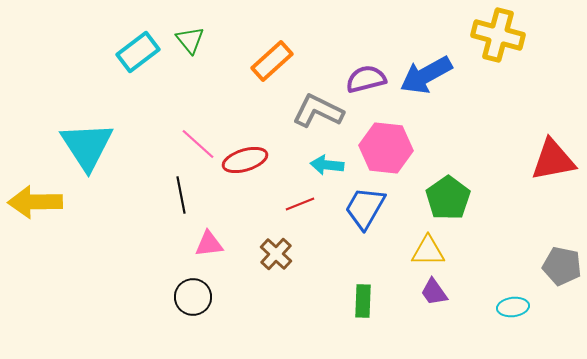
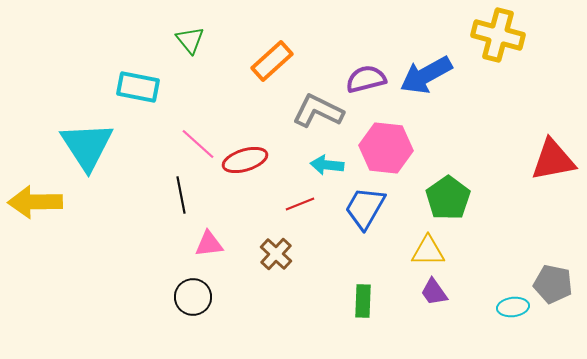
cyan rectangle: moved 35 px down; rotated 48 degrees clockwise
gray pentagon: moved 9 px left, 18 px down
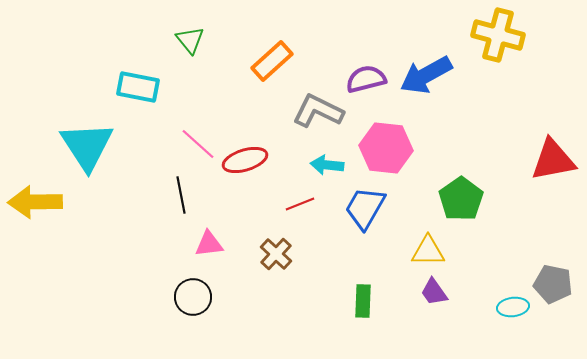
green pentagon: moved 13 px right, 1 px down
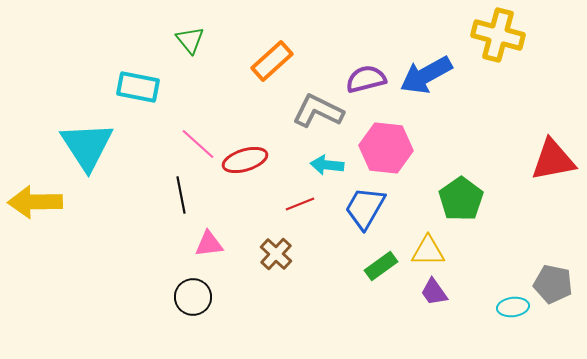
green rectangle: moved 18 px right, 35 px up; rotated 52 degrees clockwise
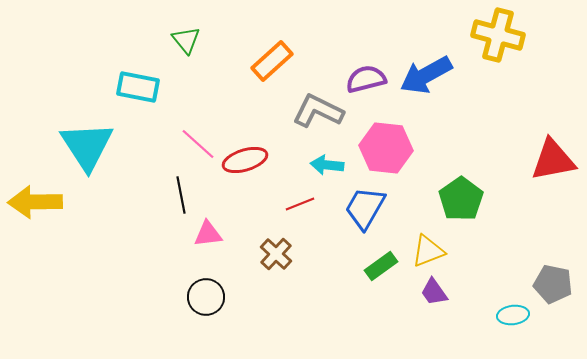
green triangle: moved 4 px left
pink triangle: moved 1 px left, 10 px up
yellow triangle: rotated 21 degrees counterclockwise
black circle: moved 13 px right
cyan ellipse: moved 8 px down
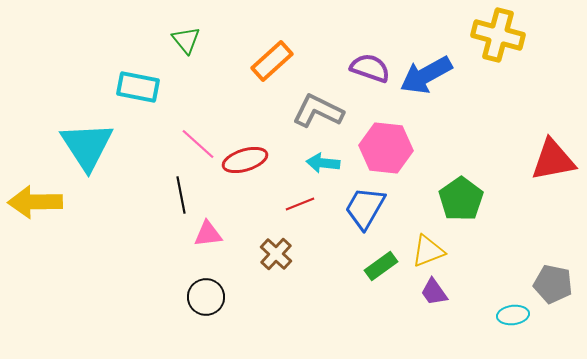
purple semicircle: moved 4 px right, 11 px up; rotated 33 degrees clockwise
cyan arrow: moved 4 px left, 2 px up
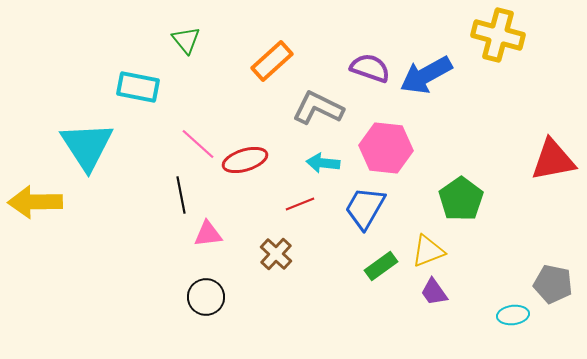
gray L-shape: moved 3 px up
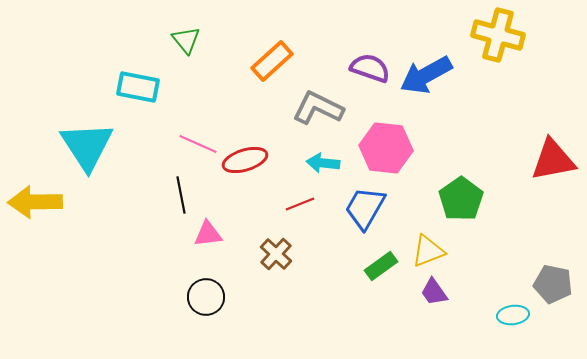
pink line: rotated 18 degrees counterclockwise
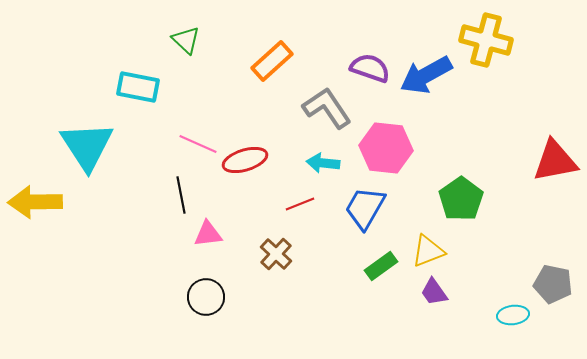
yellow cross: moved 12 px left, 5 px down
green triangle: rotated 8 degrees counterclockwise
gray L-shape: moved 9 px right; rotated 30 degrees clockwise
red triangle: moved 2 px right, 1 px down
